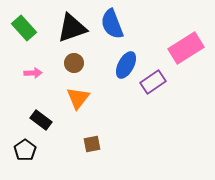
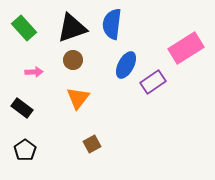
blue semicircle: rotated 28 degrees clockwise
brown circle: moved 1 px left, 3 px up
pink arrow: moved 1 px right, 1 px up
black rectangle: moved 19 px left, 12 px up
brown square: rotated 18 degrees counterclockwise
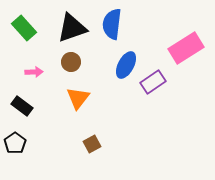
brown circle: moved 2 px left, 2 px down
black rectangle: moved 2 px up
black pentagon: moved 10 px left, 7 px up
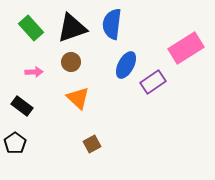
green rectangle: moved 7 px right
orange triangle: rotated 25 degrees counterclockwise
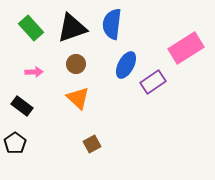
brown circle: moved 5 px right, 2 px down
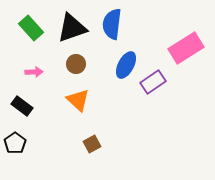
orange triangle: moved 2 px down
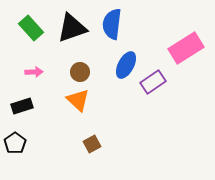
brown circle: moved 4 px right, 8 px down
black rectangle: rotated 55 degrees counterclockwise
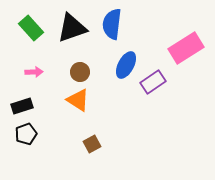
orange triangle: rotated 10 degrees counterclockwise
black pentagon: moved 11 px right, 9 px up; rotated 15 degrees clockwise
